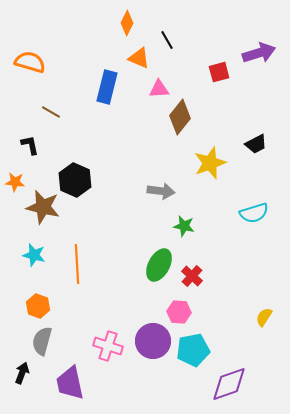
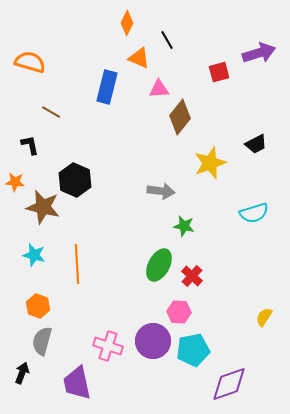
purple trapezoid: moved 7 px right
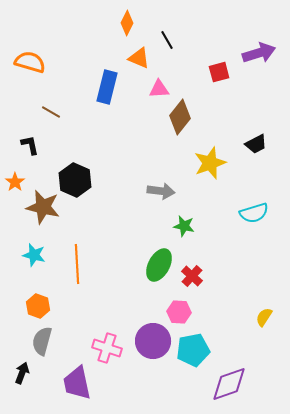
orange star: rotated 30 degrees clockwise
pink cross: moved 1 px left, 2 px down
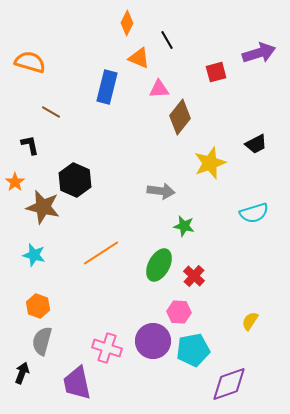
red square: moved 3 px left
orange line: moved 24 px right, 11 px up; rotated 60 degrees clockwise
red cross: moved 2 px right
yellow semicircle: moved 14 px left, 4 px down
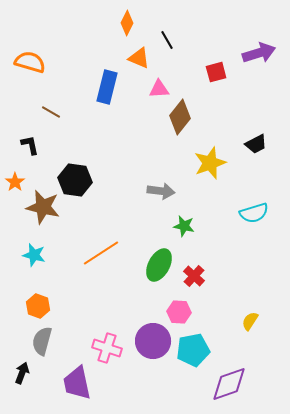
black hexagon: rotated 16 degrees counterclockwise
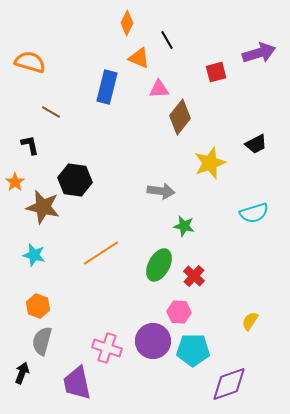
cyan pentagon: rotated 12 degrees clockwise
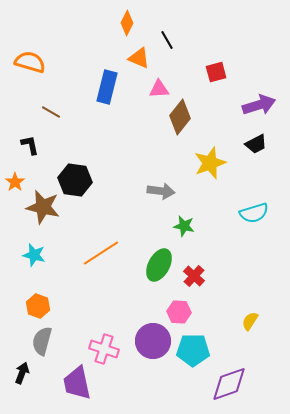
purple arrow: moved 52 px down
pink cross: moved 3 px left, 1 px down
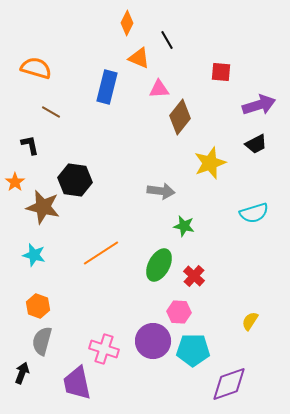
orange semicircle: moved 6 px right, 6 px down
red square: moved 5 px right; rotated 20 degrees clockwise
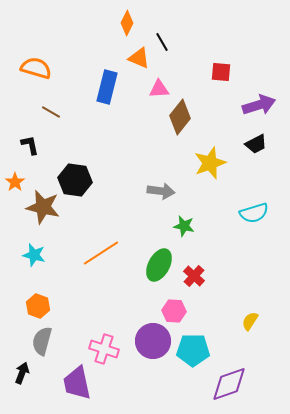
black line: moved 5 px left, 2 px down
pink hexagon: moved 5 px left, 1 px up
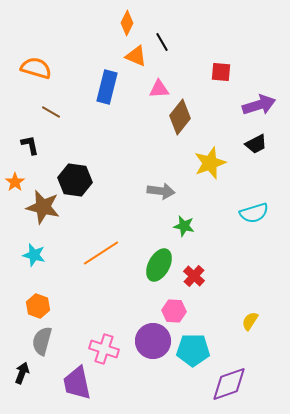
orange triangle: moved 3 px left, 2 px up
